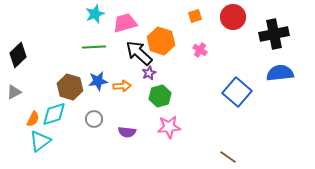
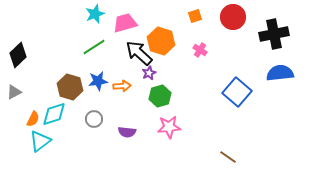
green line: rotated 30 degrees counterclockwise
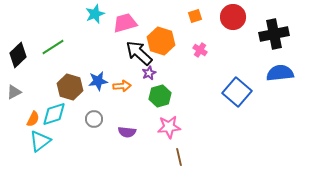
green line: moved 41 px left
brown line: moved 49 px left; rotated 42 degrees clockwise
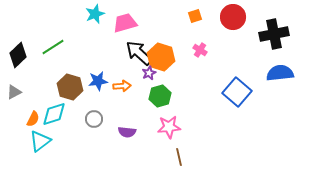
orange hexagon: moved 16 px down
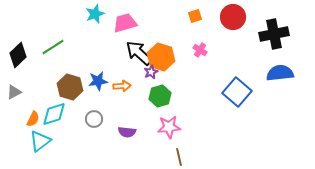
purple star: moved 2 px right, 1 px up
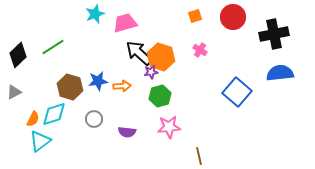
purple star: rotated 16 degrees clockwise
brown line: moved 20 px right, 1 px up
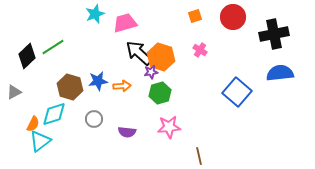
black diamond: moved 9 px right, 1 px down
green hexagon: moved 3 px up
orange semicircle: moved 5 px down
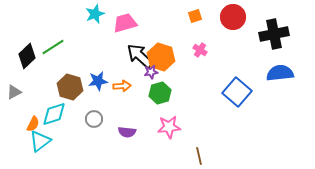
black arrow: moved 1 px right, 3 px down
